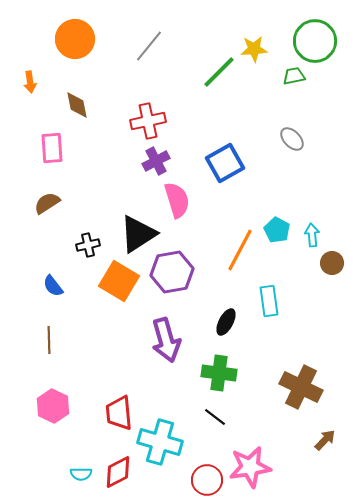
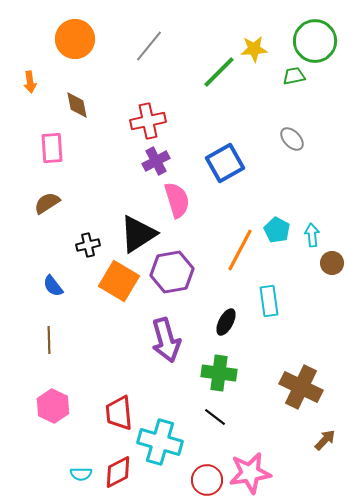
pink star: moved 6 px down
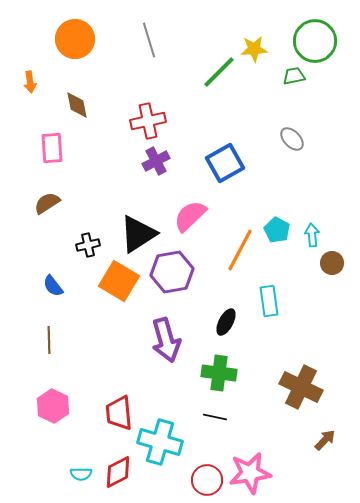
gray line: moved 6 px up; rotated 56 degrees counterclockwise
pink semicircle: moved 13 px right, 16 px down; rotated 117 degrees counterclockwise
black line: rotated 25 degrees counterclockwise
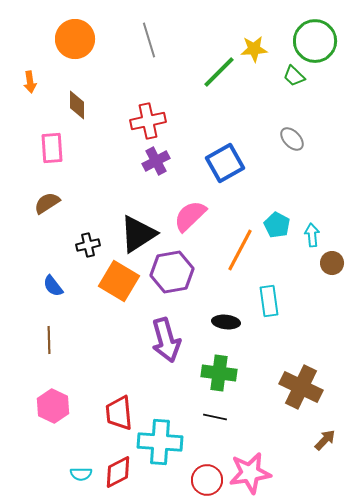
green trapezoid: rotated 125 degrees counterclockwise
brown diamond: rotated 12 degrees clockwise
cyan pentagon: moved 5 px up
black ellipse: rotated 68 degrees clockwise
cyan cross: rotated 12 degrees counterclockwise
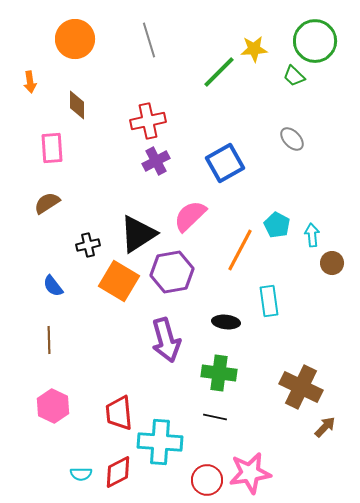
brown arrow: moved 13 px up
